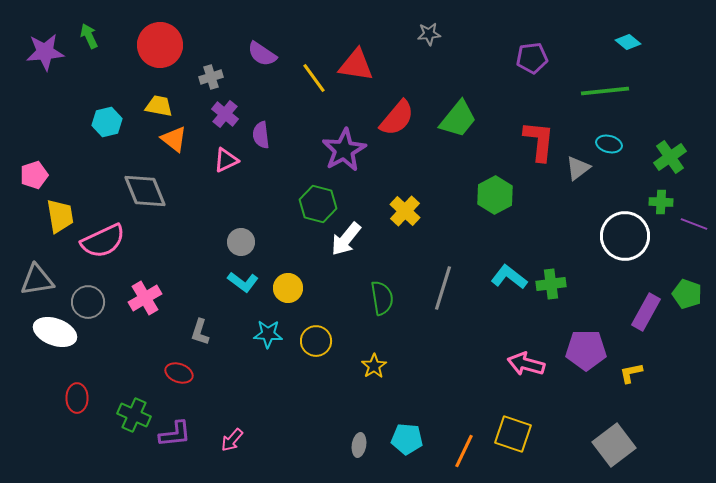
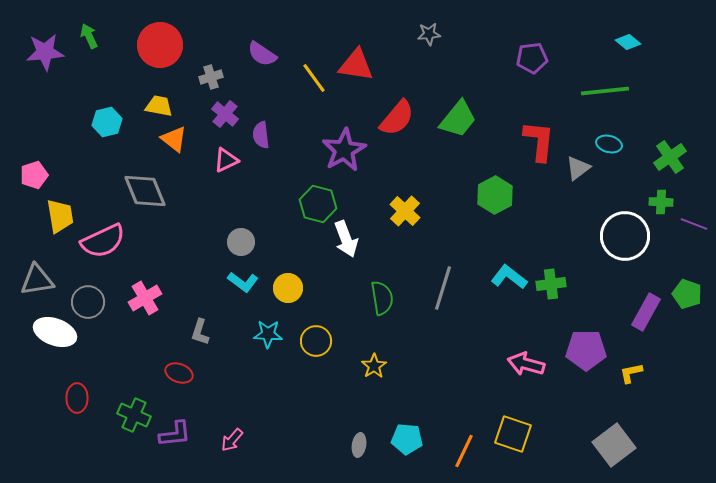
white arrow at (346, 239): rotated 60 degrees counterclockwise
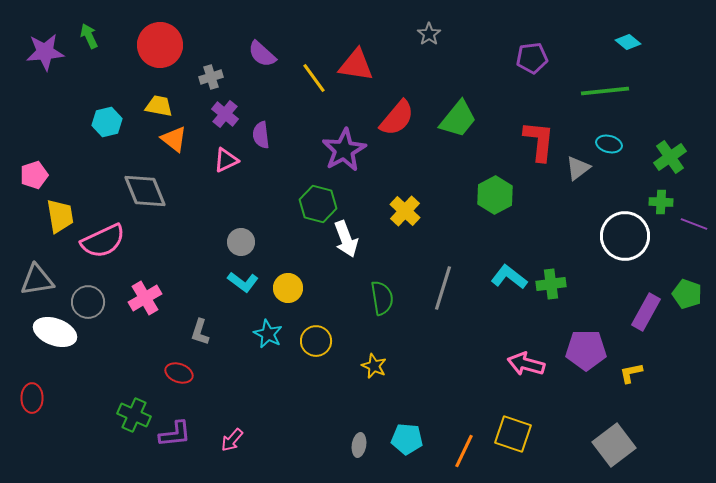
gray star at (429, 34): rotated 30 degrees counterclockwise
purple semicircle at (262, 54): rotated 8 degrees clockwise
cyan star at (268, 334): rotated 24 degrees clockwise
yellow star at (374, 366): rotated 15 degrees counterclockwise
red ellipse at (77, 398): moved 45 px left
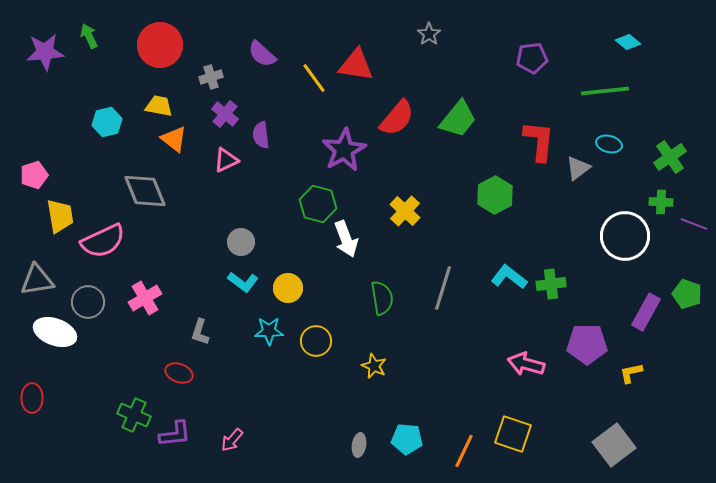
cyan star at (268, 334): moved 1 px right, 3 px up; rotated 28 degrees counterclockwise
purple pentagon at (586, 350): moved 1 px right, 6 px up
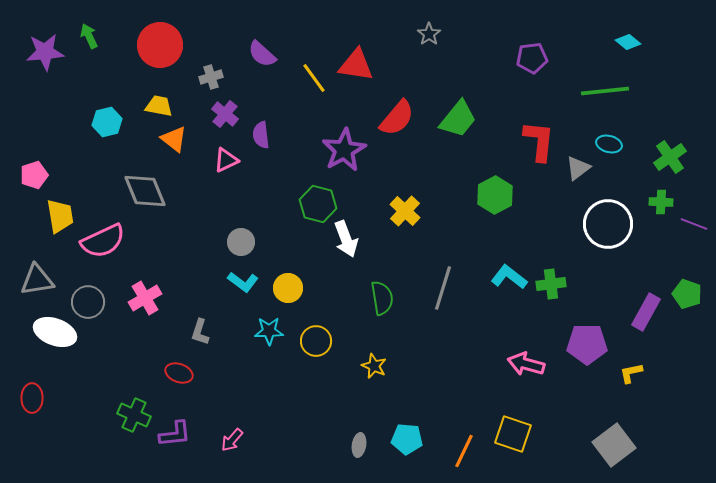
white circle at (625, 236): moved 17 px left, 12 px up
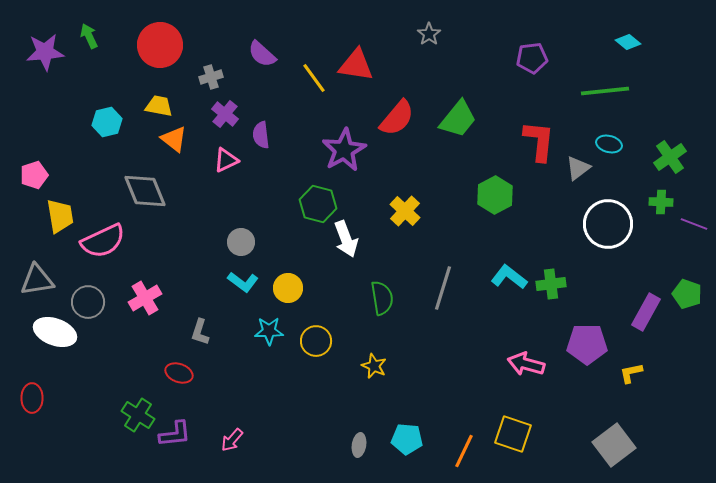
green cross at (134, 415): moved 4 px right; rotated 8 degrees clockwise
